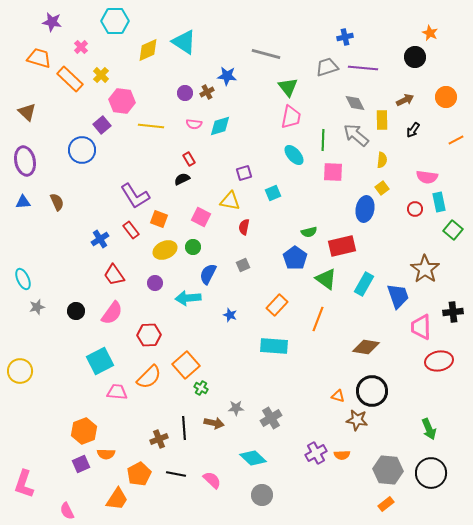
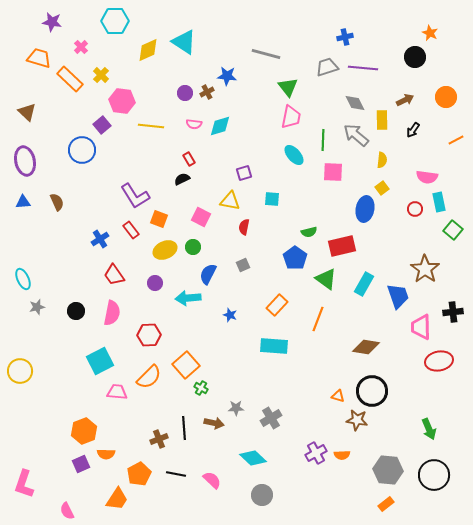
cyan square at (273, 193): moved 1 px left, 6 px down; rotated 28 degrees clockwise
pink semicircle at (112, 313): rotated 25 degrees counterclockwise
black circle at (431, 473): moved 3 px right, 2 px down
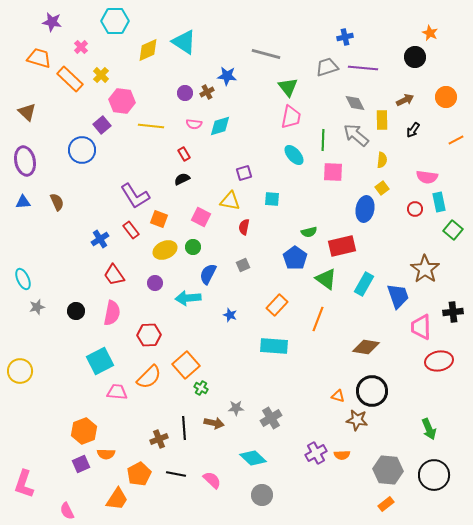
red rectangle at (189, 159): moved 5 px left, 5 px up
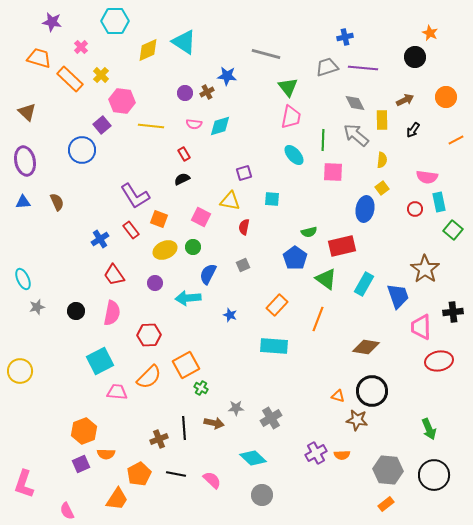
orange square at (186, 365): rotated 12 degrees clockwise
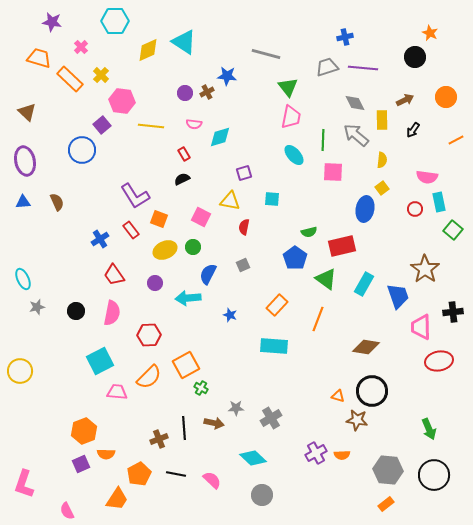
cyan diamond at (220, 126): moved 11 px down
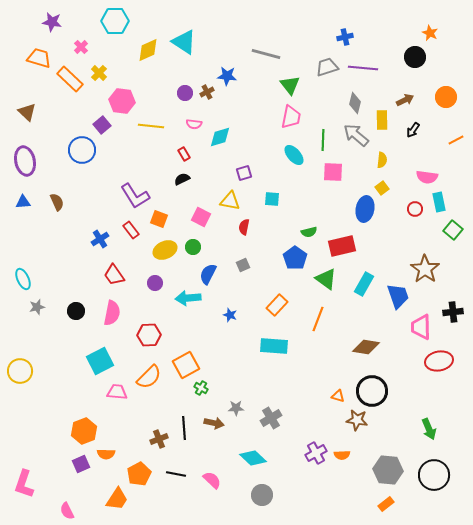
yellow cross at (101, 75): moved 2 px left, 2 px up
green triangle at (288, 87): moved 2 px right, 2 px up
gray diamond at (355, 103): rotated 40 degrees clockwise
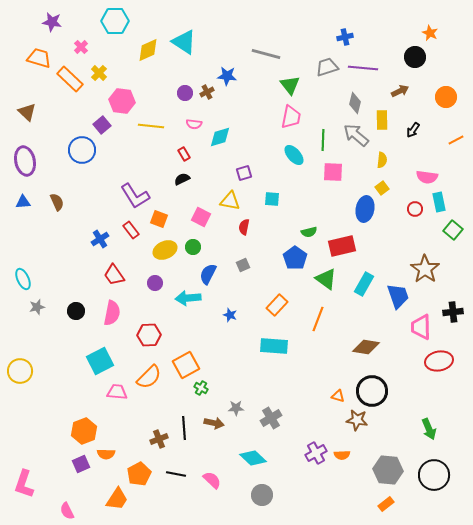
brown arrow at (405, 100): moved 5 px left, 9 px up
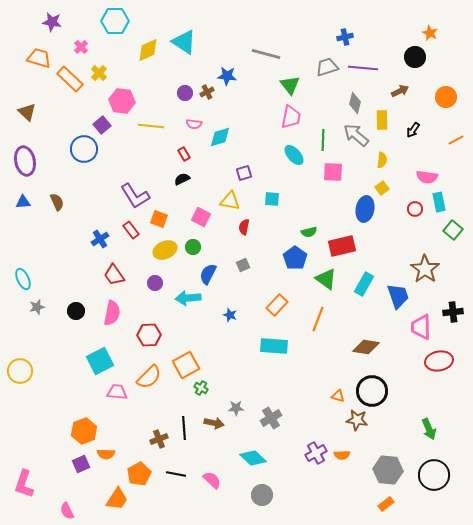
blue circle at (82, 150): moved 2 px right, 1 px up
